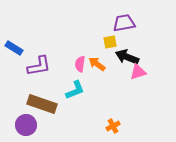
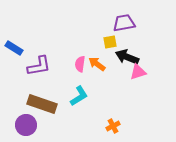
cyan L-shape: moved 4 px right, 6 px down; rotated 10 degrees counterclockwise
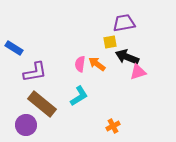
purple L-shape: moved 4 px left, 6 px down
brown rectangle: rotated 20 degrees clockwise
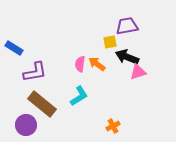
purple trapezoid: moved 3 px right, 3 px down
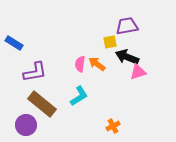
blue rectangle: moved 5 px up
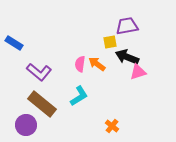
purple L-shape: moved 4 px right; rotated 50 degrees clockwise
orange cross: moved 1 px left; rotated 24 degrees counterclockwise
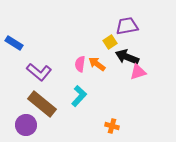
yellow square: rotated 24 degrees counterclockwise
cyan L-shape: rotated 15 degrees counterclockwise
orange cross: rotated 24 degrees counterclockwise
